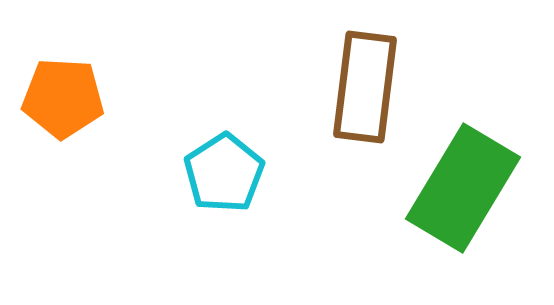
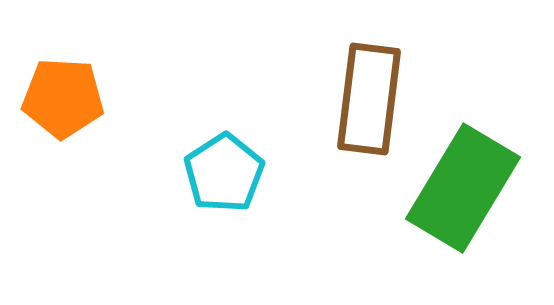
brown rectangle: moved 4 px right, 12 px down
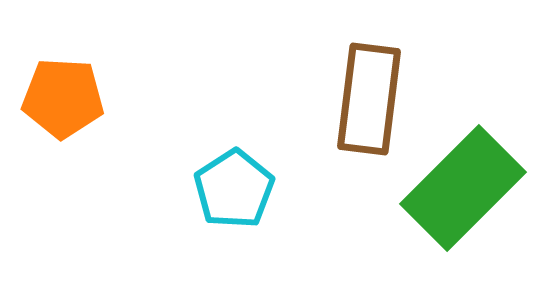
cyan pentagon: moved 10 px right, 16 px down
green rectangle: rotated 14 degrees clockwise
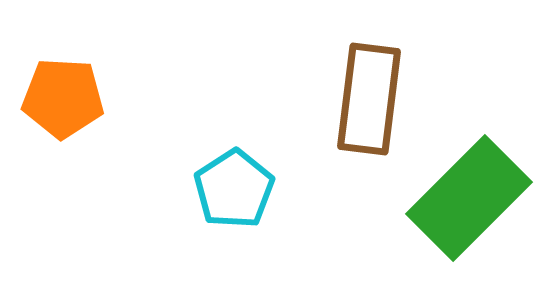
green rectangle: moved 6 px right, 10 px down
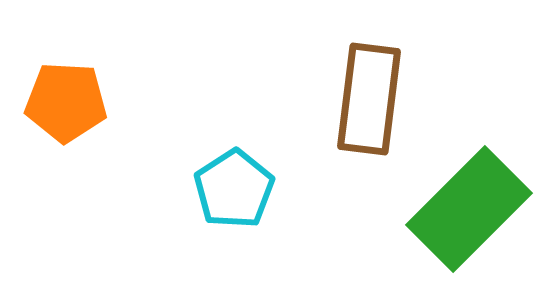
orange pentagon: moved 3 px right, 4 px down
green rectangle: moved 11 px down
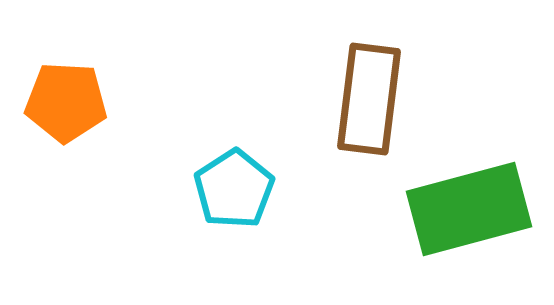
green rectangle: rotated 30 degrees clockwise
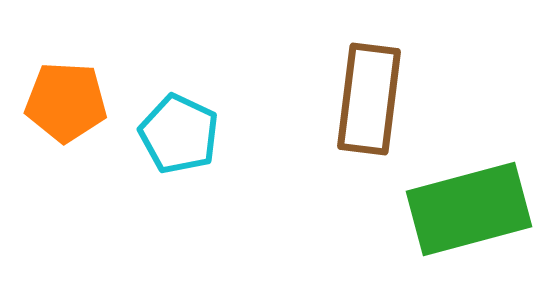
cyan pentagon: moved 55 px left, 55 px up; rotated 14 degrees counterclockwise
